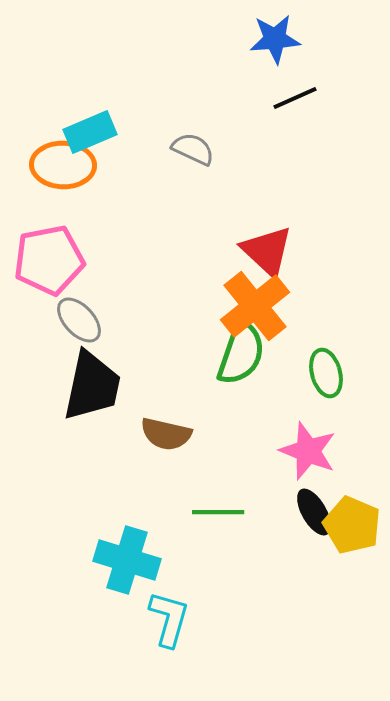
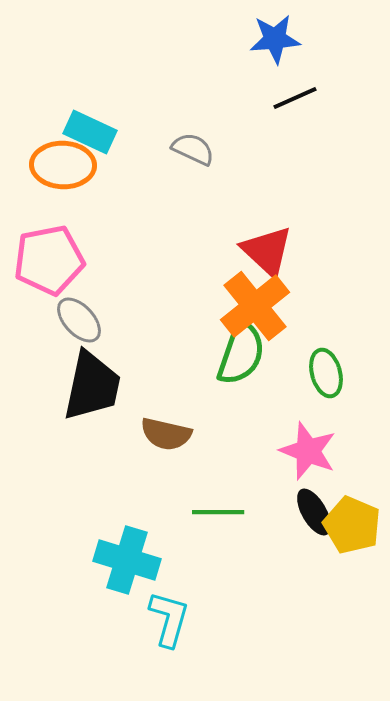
cyan rectangle: rotated 48 degrees clockwise
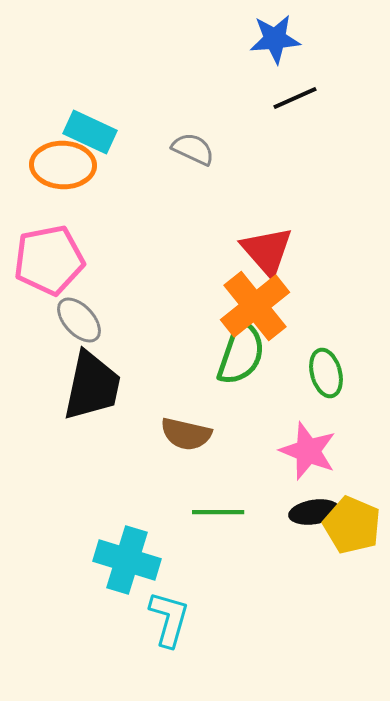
red triangle: rotated 6 degrees clockwise
brown semicircle: moved 20 px right
black ellipse: rotated 69 degrees counterclockwise
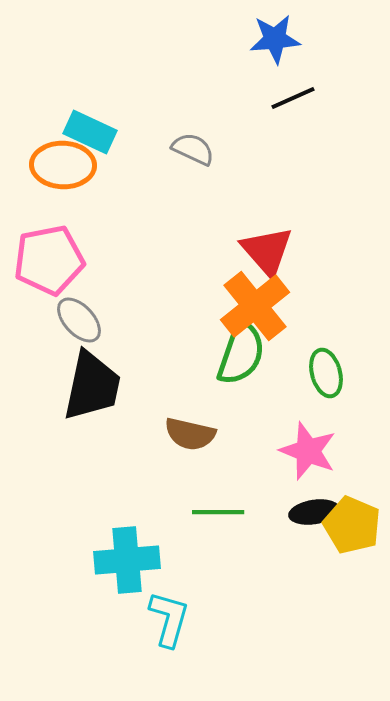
black line: moved 2 px left
brown semicircle: moved 4 px right
cyan cross: rotated 22 degrees counterclockwise
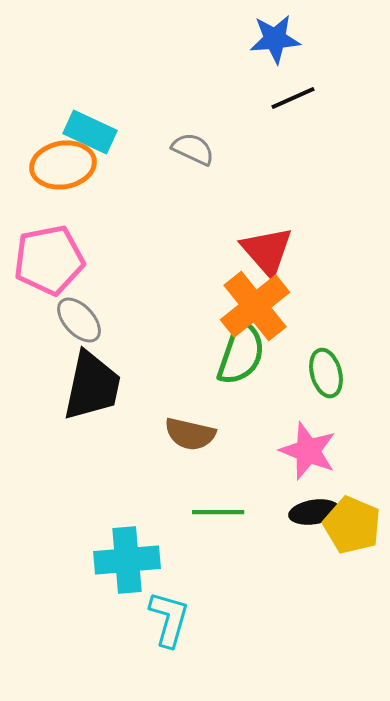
orange ellipse: rotated 12 degrees counterclockwise
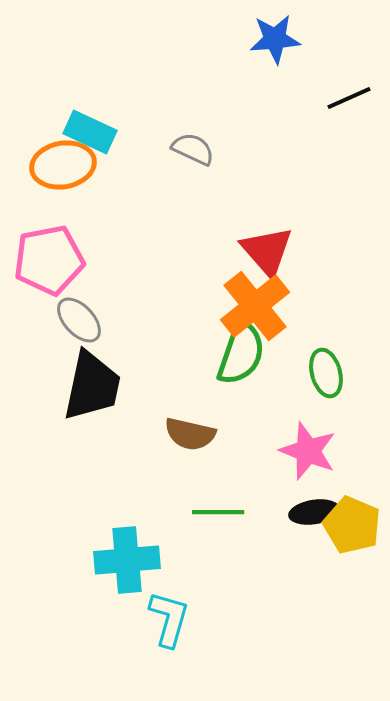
black line: moved 56 px right
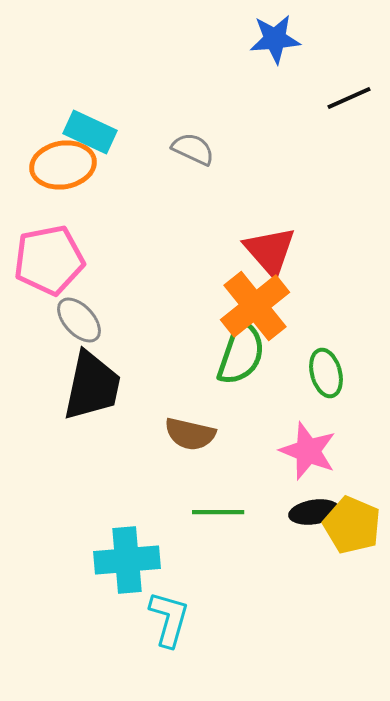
red triangle: moved 3 px right
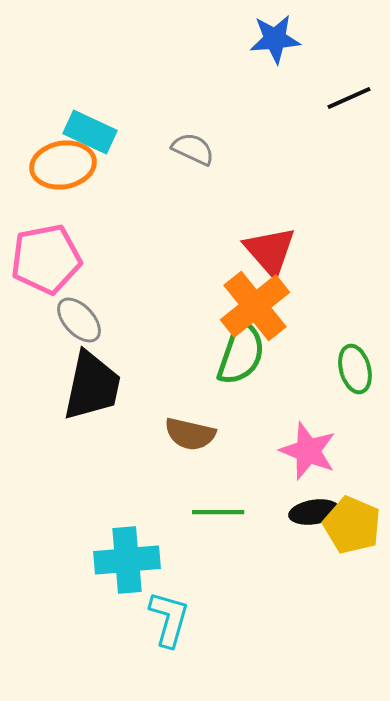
pink pentagon: moved 3 px left, 1 px up
green ellipse: moved 29 px right, 4 px up
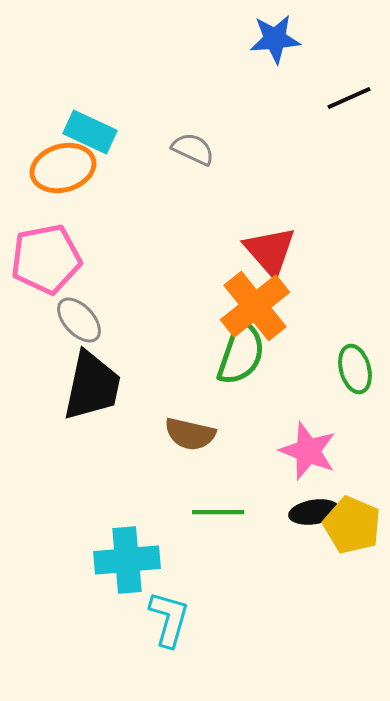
orange ellipse: moved 3 px down; rotated 6 degrees counterclockwise
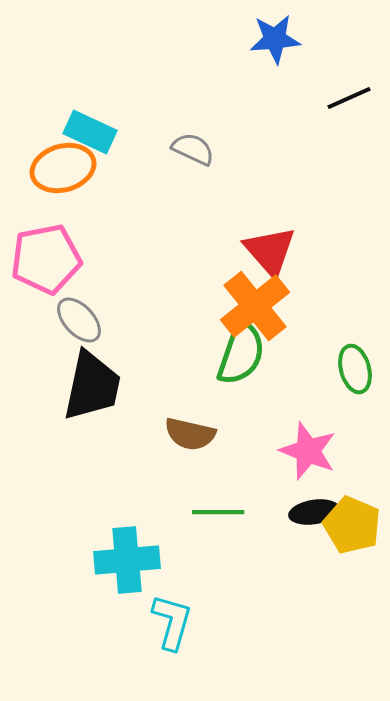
cyan L-shape: moved 3 px right, 3 px down
